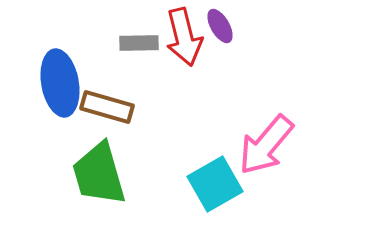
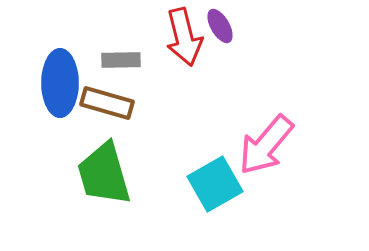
gray rectangle: moved 18 px left, 17 px down
blue ellipse: rotated 10 degrees clockwise
brown rectangle: moved 4 px up
green trapezoid: moved 5 px right
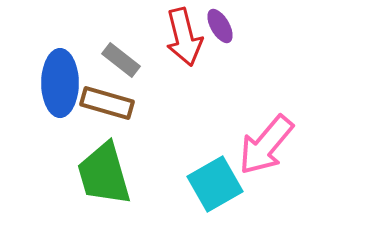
gray rectangle: rotated 39 degrees clockwise
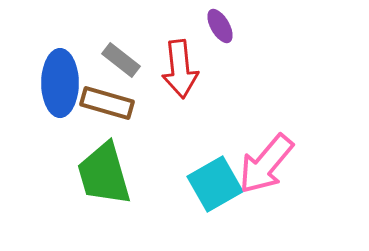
red arrow: moved 4 px left, 32 px down; rotated 8 degrees clockwise
pink arrow: moved 19 px down
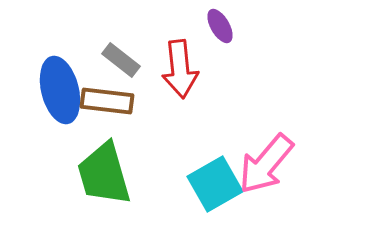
blue ellipse: moved 7 px down; rotated 14 degrees counterclockwise
brown rectangle: moved 2 px up; rotated 9 degrees counterclockwise
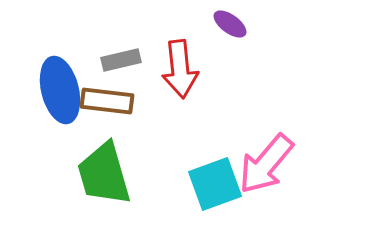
purple ellipse: moved 10 px right, 2 px up; rotated 24 degrees counterclockwise
gray rectangle: rotated 51 degrees counterclockwise
cyan square: rotated 10 degrees clockwise
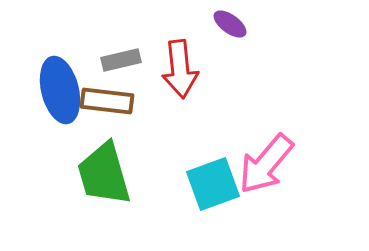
cyan square: moved 2 px left
